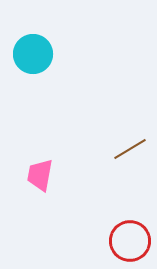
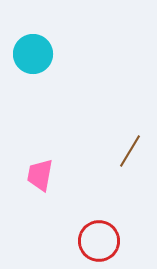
brown line: moved 2 px down; rotated 28 degrees counterclockwise
red circle: moved 31 px left
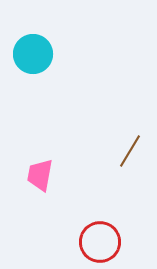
red circle: moved 1 px right, 1 px down
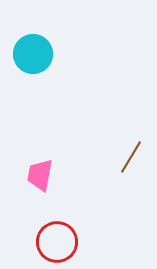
brown line: moved 1 px right, 6 px down
red circle: moved 43 px left
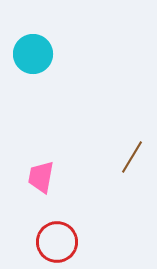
brown line: moved 1 px right
pink trapezoid: moved 1 px right, 2 px down
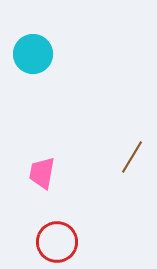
pink trapezoid: moved 1 px right, 4 px up
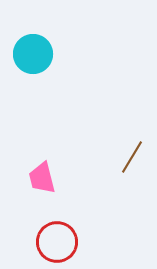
pink trapezoid: moved 5 px down; rotated 24 degrees counterclockwise
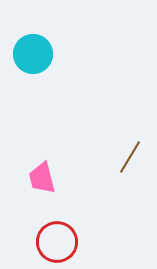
brown line: moved 2 px left
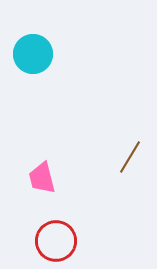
red circle: moved 1 px left, 1 px up
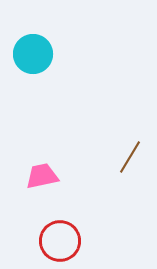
pink trapezoid: moved 2 px up; rotated 92 degrees clockwise
red circle: moved 4 px right
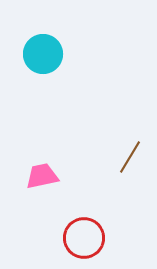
cyan circle: moved 10 px right
red circle: moved 24 px right, 3 px up
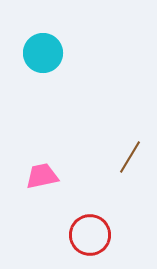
cyan circle: moved 1 px up
red circle: moved 6 px right, 3 px up
